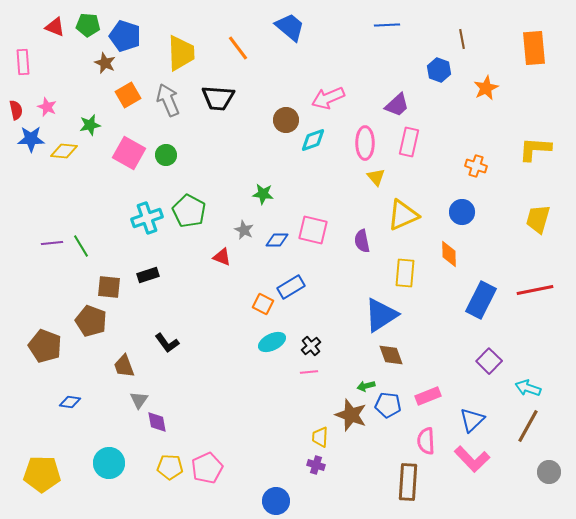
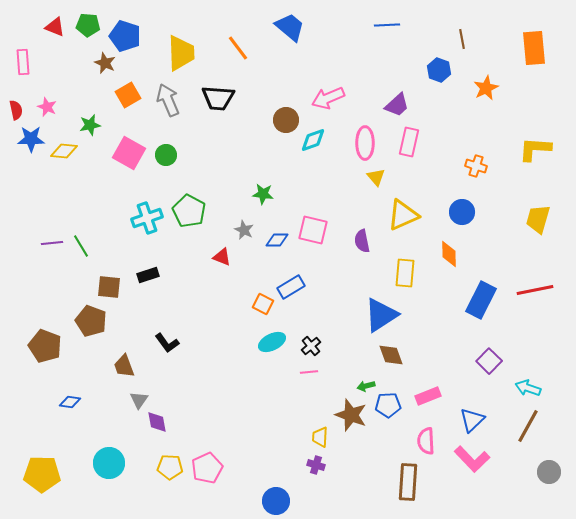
blue pentagon at (388, 405): rotated 10 degrees counterclockwise
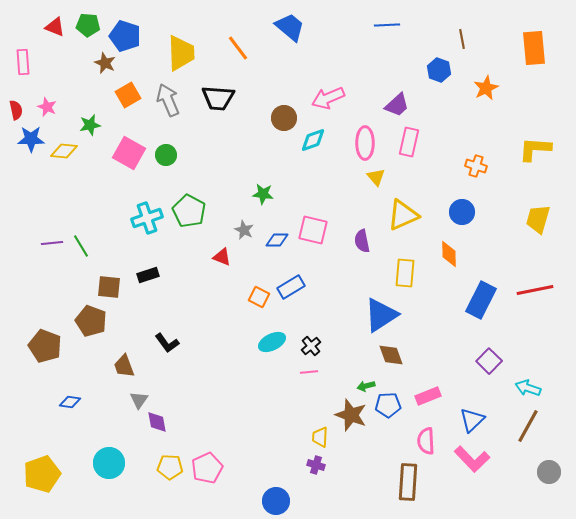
brown circle at (286, 120): moved 2 px left, 2 px up
orange square at (263, 304): moved 4 px left, 7 px up
yellow pentagon at (42, 474): rotated 21 degrees counterclockwise
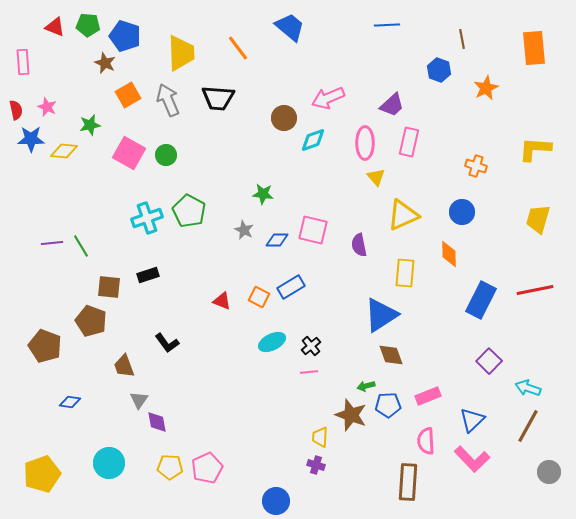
purple trapezoid at (397, 105): moved 5 px left
purple semicircle at (362, 241): moved 3 px left, 4 px down
red triangle at (222, 257): moved 44 px down
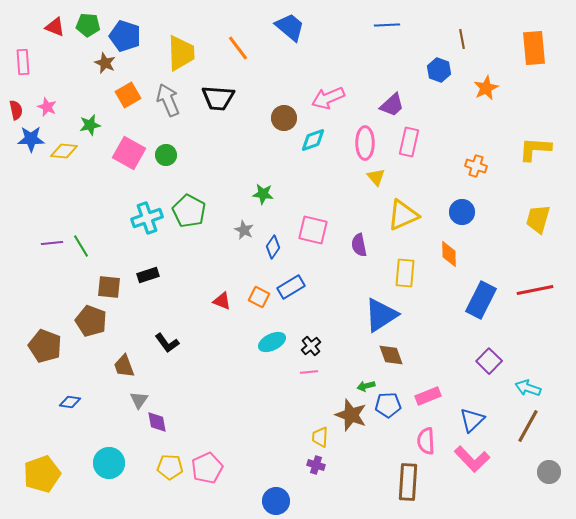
blue diamond at (277, 240): moved 4 px left, 7 px down; rotated 55 degrees counterclockwise
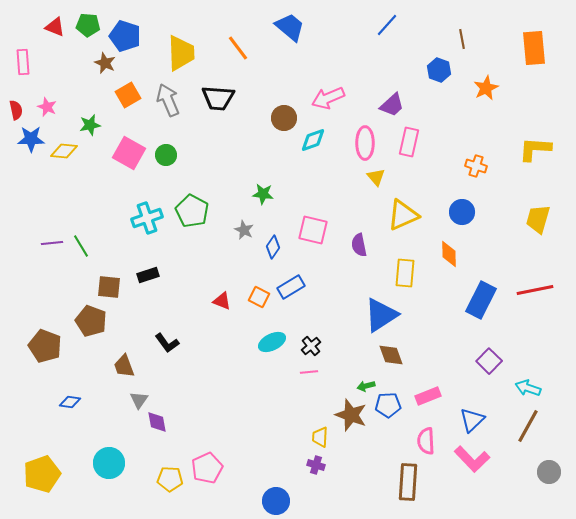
blue line at (387, 25): rotated 45 degrees counterclockwise
green pentagon at (189, 211): moved 3 px right
yellow pentagon at (170, 467): moved 12 px down
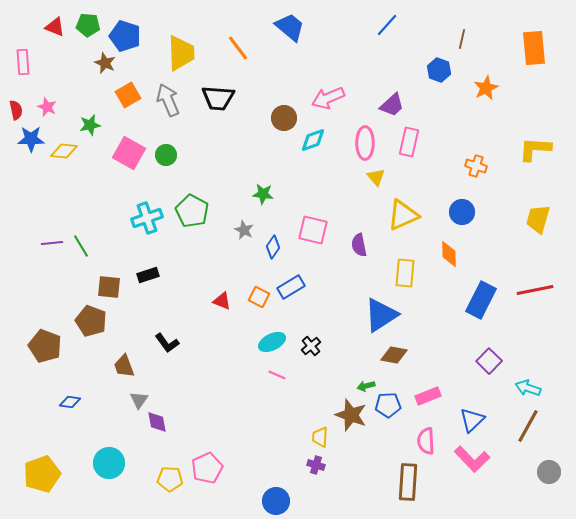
brown line at (462, 39): rotated 24 degrees clockwise
brown diamond at (391, 355): moved 3 px right; rotated 60 degrees counterclockwise
pink line at (309, 372): moved 32 px left, 3 px down; rotated 30 degrees clockwise
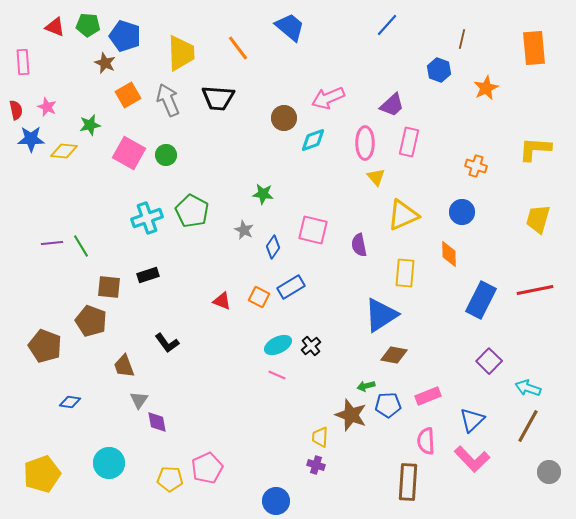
cyan ellipse at (272, 342): moved 6 px right, 3 px down
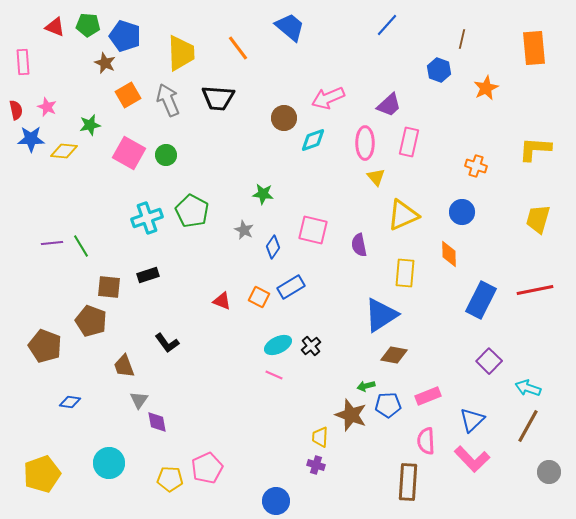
purple trapezoid at (392, 105): moved 3 px left
pink line at (277, 375): moved 3 px left
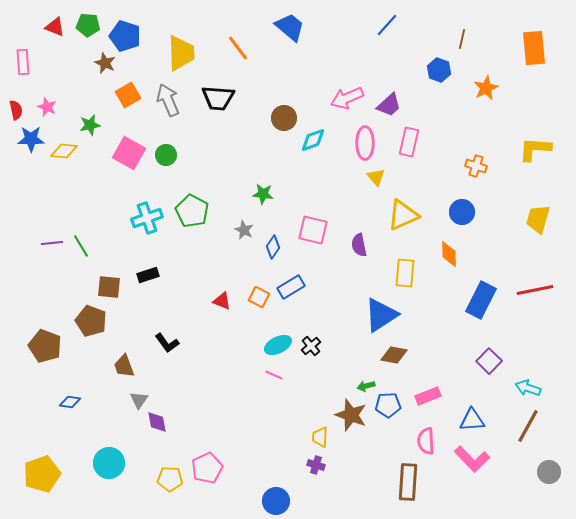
pink arrow at (328, 98): moved 19 px right
blue triangle at (472, 420): rotated 40 degrees clockwise
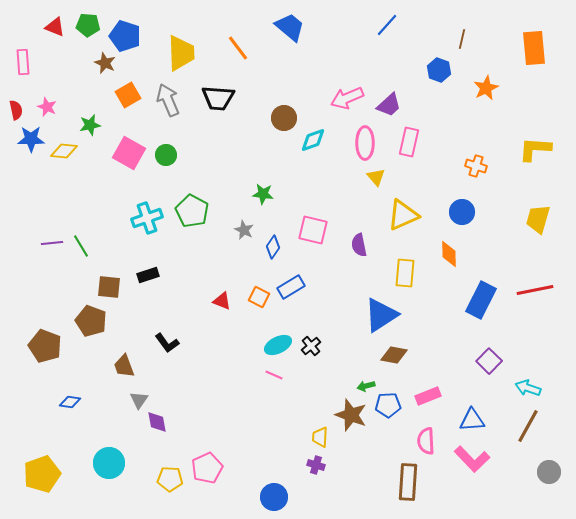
blue circle at (276, 501): moved 2 px left, 4 px up
